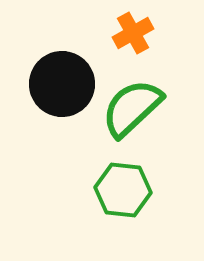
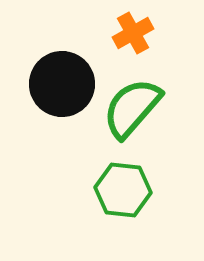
green semicircle: rotated 6 degrees counterclockwise
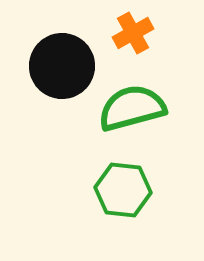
black circle: moved 18 px up
green semicircle: rotated 34 degrees clockwise
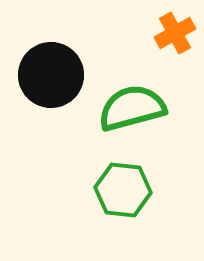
orange cross: moved 42 px right
black circle: moved 11 px left, 9 px down
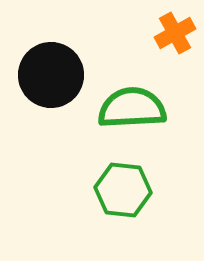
green semicircle: rotated 12 degrees clockwise
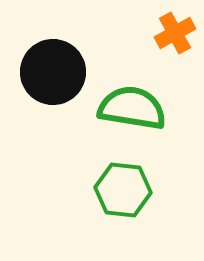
black circle: moved 2 px right, 3 px up
green semicircle: rotated 12 degrees clockwise
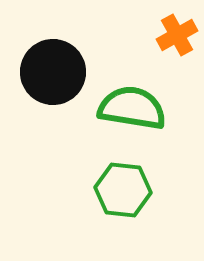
orange cross: moved 2 px right, 2 px down
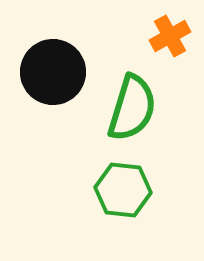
orange cross: moved 7 px left, 1 px down
green semicircle: rotated 98 degrees clockwise
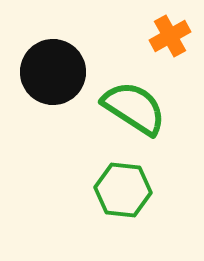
green semicircle: moved 2 px right; rotated 74 degrees counterclockwise
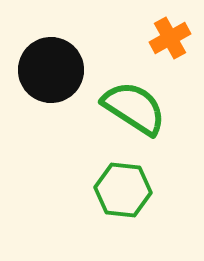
orange cross: moved 2 px down
black circle: moved 2 px left, 2 px up
